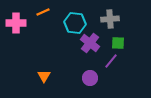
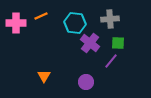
orange line: moved 2 px left, 4 px down
purple circle: moved 4 px left, 4 px down
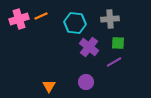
pink cross: moved 3 px right, 4 px up; rotated 18 degrees counterclockwise
purple cross: moved 1 px left, 4 px down
purple line: moved 3 px right, 1 px down; rotated 21 degrees clockwise
orange triangle: moved 5 px right, 10 px down
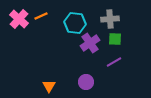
pink cross: rotated 30 degrees counterclockwise
green square: moved 3 px left, 4 px up
purple cross: moved 1 px right, 4 px up; rotated 18 degrees clockwise
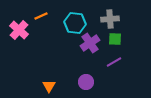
pink cross: moved 11 px down
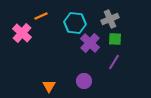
gray cross: rotated 18 degrees counterclockwise
pink cross: moved 3 px right, 3 px down
purple cross: rotated 12 degrees counterclockwise
purple line: rotated 28 degrees counterclockwise
purple circle: moved 2 px left, 1 px up
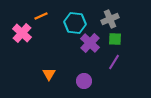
orange triangle: moved 12 px up
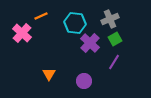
green square: rotated 32 degrees counterclockwise
